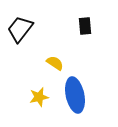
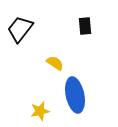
yellow star: moved 1 px right, 14 px down
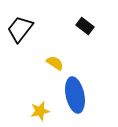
black rectangle: rotated 48 degrees counterclockwise
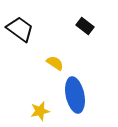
black trapezoid: rotated 88 degrees clockwise
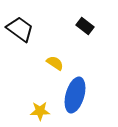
blue ellipse: rotated 28 degrees clockwise
yellow star: rotated 12 degrees clockwise
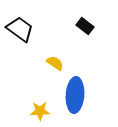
blue ellipse: rotated 12 degrees counterclockwise
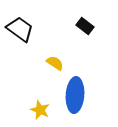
yellow star: moved 1 px up; rotated 24 degrees clockwise
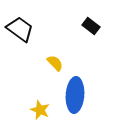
black rectangle: moved 6 px right
yellow semicircle: rotated 12 degrees clockwise
